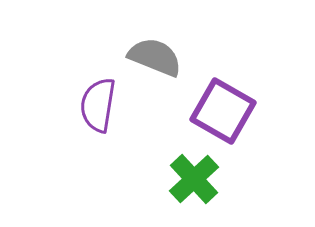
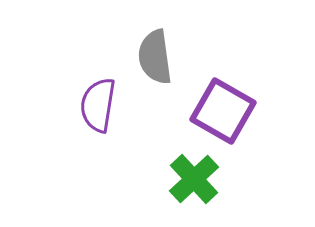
gray semicircle: rotated 120 degrees counterclockwise
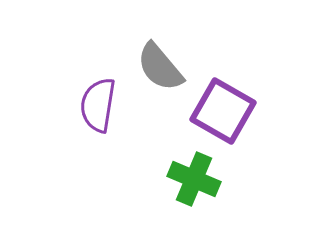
gray semicircle: moved 5 px right, 10 px down; rotated 32 degrees counterclockwise
green cross: rotated 24 degrees counterclockwise
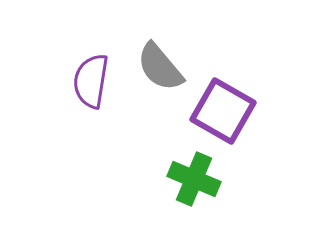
purple semicircle: moved 7 px left, 24 px up
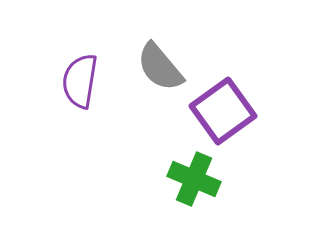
purple semicircle: moved 11 px left
purple square: rotated 24 degrees clockwise
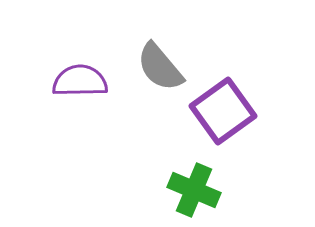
purple semicircle: rotated 80 degrees clockwise
green cross: moved 11 px down
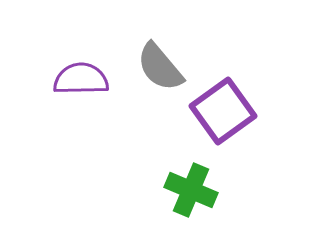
purple semicircle: moved 1 px right, 2 px up
green cross: moved 3 px left
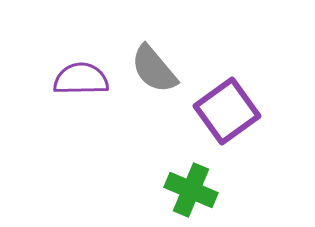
gray semicircle: moved 6 px left, 2 px down
purple square: moved 4 px right
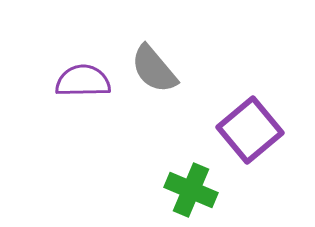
purple semicircle: moved 2 px right, 2 px down
purple square: moved 23 px right, 19 px down; rotated 4 degrees counterclockwise
